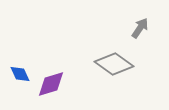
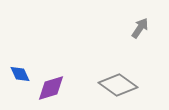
gray diamond: moved 4 px right, 21 px down
purple diamond: moved 4 px down
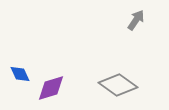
gray arrow: moved 4 px left, 8 px up
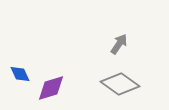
gray arrow: moved 17 px left, 24 px down
gray diamond: moved 2 px right, 1 px up
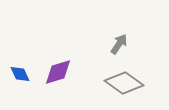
gray diamond: moved 4 px right, 1 px up
purple diamond: moved 7 px right, 16 px up
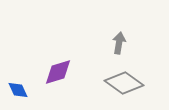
gray arrow: moved 1 px up; rotated 25 degrees counterclockwise
blue diamond: moved 2 px left, 16 px down
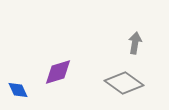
gray arrow: moved 16 px right
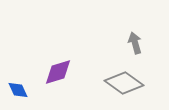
gray arrow: rotated 25 degrees counterclockwise
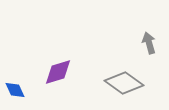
gray arrow: moved 14 px right
blue diamond: moved 3 px left
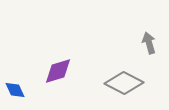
purple diamond: moved 1 px up
gray diamond: rotated 9 degrees counterclockwise
